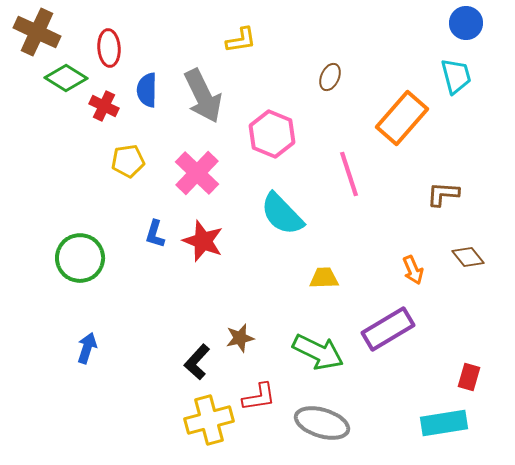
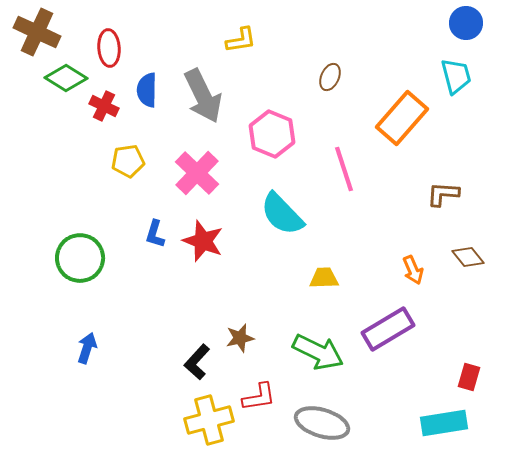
pink line: moved 5 px left, 5 px up
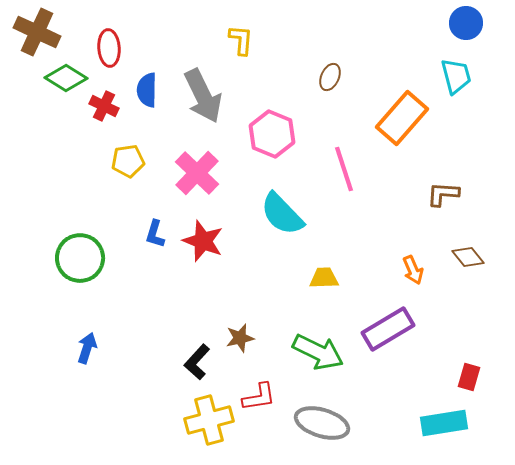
yellow L-shape: rotated 76 degrees counterclockwise
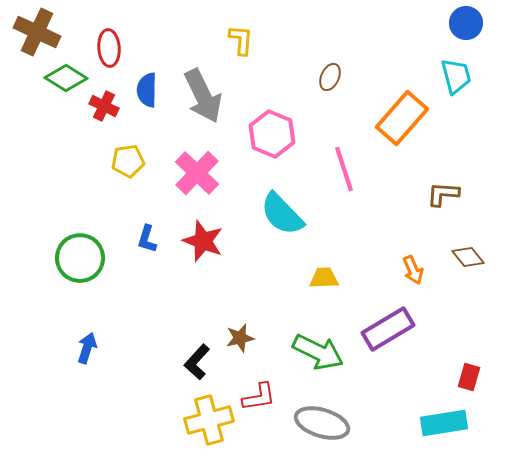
blue L-shape: moved 8 px left, 5 px down
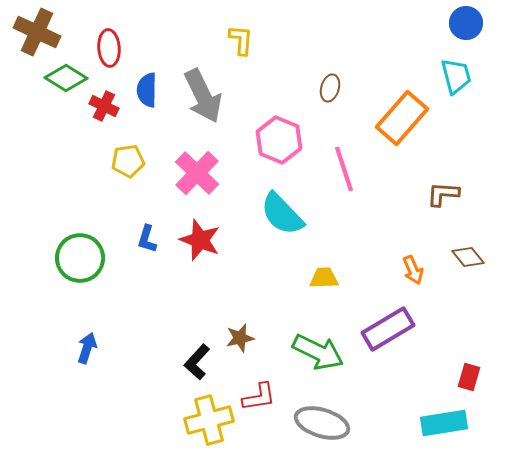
brown ellipse: moved 11 px down; rotated 8 degrees counterclockwise
pink hexagon: moved 7 px right, 6 px down
red star: moved 3 px left, 1 px up
